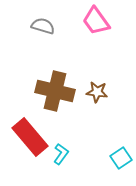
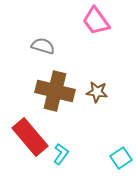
gray semicircle: moved 20 px down
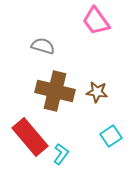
cyan square: moved 10 px left, 22 px up
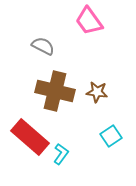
pink trapezoid: moved 7 px left
gray semicircle: rotated 10 degrees clockwise
red rectangle: rotated 9 degrees counterclockwise
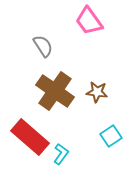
gray semicircle: rotated 30 degrees clockwise
brown cross: rotated 21 degrees clockwise
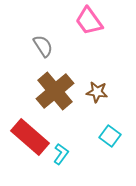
brown cross: rotated 15 degrees clockwise
cyan square: moved 1 px left; rotated 20 degrees counterclockwise
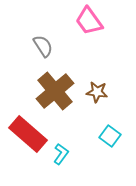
red rectangle: moved 2 px left, 3 px up
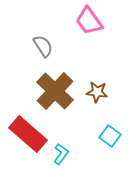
brown cross: rotated 6 degrees counterclockwise
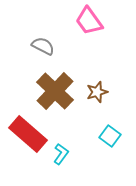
gray semicircle: rotated 30 degrees counterclockwise
brown star: rotated 25 degrees counterclockwise
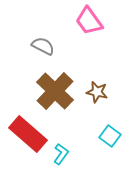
brown star: rotated 30 degrees clockwise
